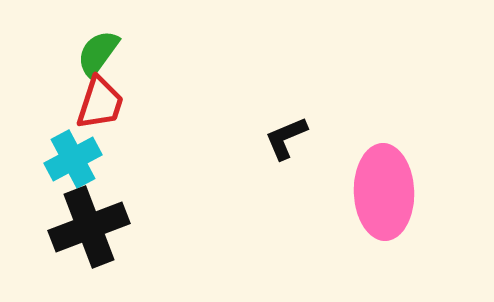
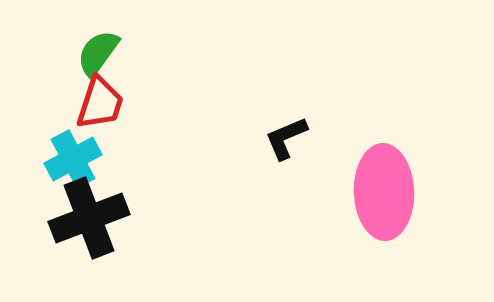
black cross: moved 9 px up
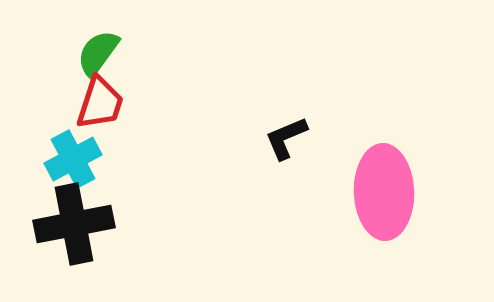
black cross: moved 15 px left, 6 px down; rotated 10 degrees clockwise
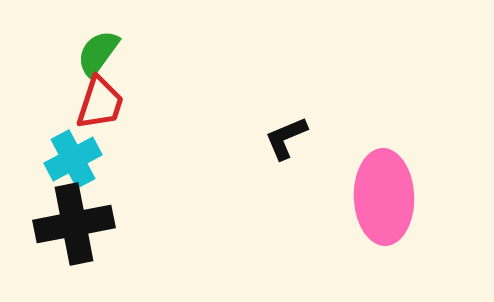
pink ellipse: moved 5 px down
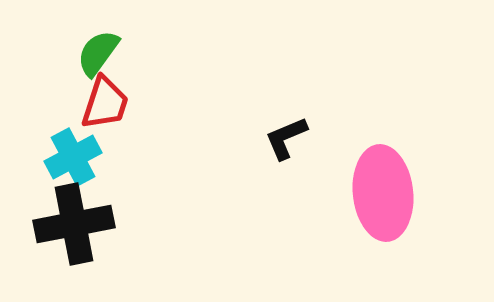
red trapezoid: moved 5 px right
cyan cross: moved 2 px up
pink ellipse: moved 1 px left, 4 px up; rotated 4 degrees counterclockwise
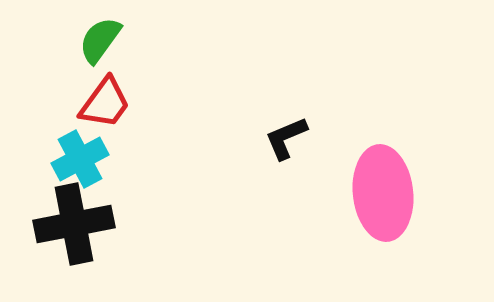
green semicircle: moved 2 px right, 13 px up
red trapezoid: rotated 18 degrees clockwise
cyan cross: moved 7 px right, 2 px down
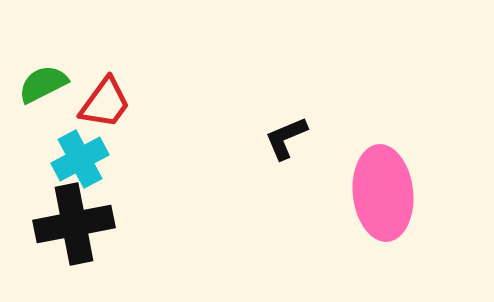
green semicircle: moved 57 px left, 44 px down; rotated 27 degrees clockwise
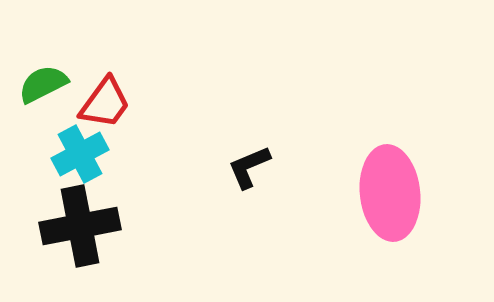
black L-shape: moved 37 px left, 29 px down
cyan cross: moved 5 px up
pink ellipse: moved 7 px right
black cross: moved 6 px right, 2 px down
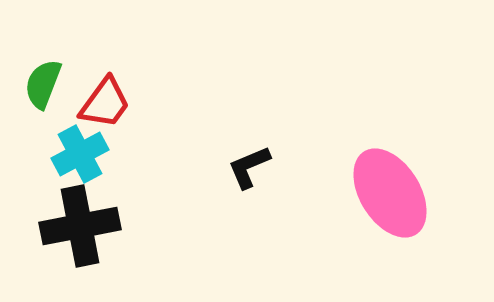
green semicircle: rotated 42 degrees counterclockwise
pink ellipse: rotated 26 degrees counterclockwise
